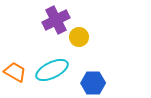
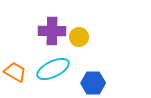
purple cross: moved 4 px left, 11 px down; rotated 28 degrees clockwise
cyan ellipse: moved 1 px right, 1 px up
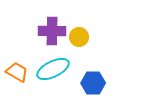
orange trapezoid: moved 2 px right
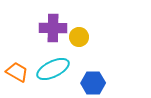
purple cross: moved 1 px right, 3 px up
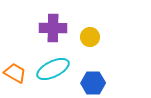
yellow circle: moved 11 px right
orange trapezoid: moved 2 px left, 1 px down
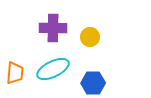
orange trapezoid: rotated 65 degrees clockwise
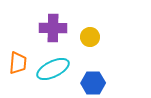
orange trapezoid: moved 3 px right, 10 px up
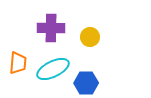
purple cross: moved 2 px left
blue hexagon: moved 7 px left
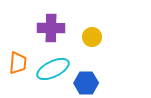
yellow circle: moved 2 px right
